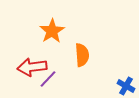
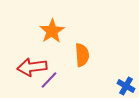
purple line: moved 1 px right, 1 px down
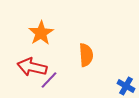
orange star: moved 11 px left, 2 px down
orange semicircle: moved 4 px right
red arrow: rotated 20 degrees clockwise
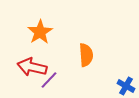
orange star: moved 1 px left, 1 px up
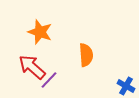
orange star: rotated 20 degrees counterclockwise
red arrow: rotated 28 degrees clockwise
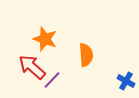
orange star: moved 5 px right, 7 px down
purple line: moved 3 px right
blue cross: moved 5 px up
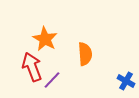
orange star: rotated 10 degrees clockwise
orange semicircle: moved 1 px left, 1 px up
red arrow: rotated 28 degrees clockwise
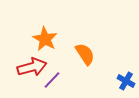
orange semicircle: rotated 30 degrees counterclockwise
red arrow: rotated 96 degrees clockwise
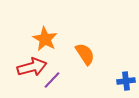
blue cross: rotated 36 degrees counterclockwise
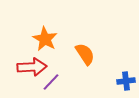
red arrow: rotated 12 degrees clockwise
purple line: moved 1 px left, 2 px down
